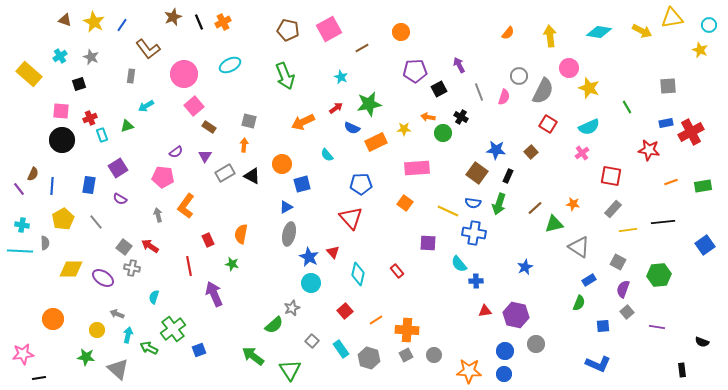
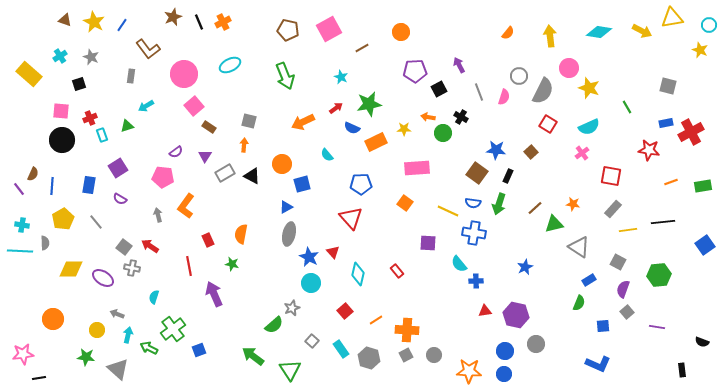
gray square at (668, 86): rotated 18 degrees clockwise
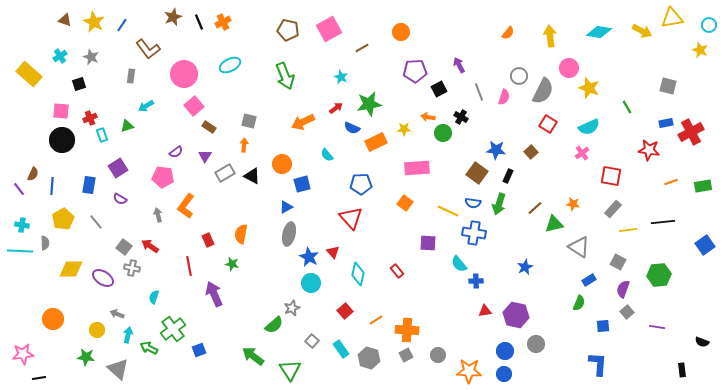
gray circle at (434, 355): moved 4 px right
blue L-shape at (598, 364): rotated 110 degrees counterclockwise
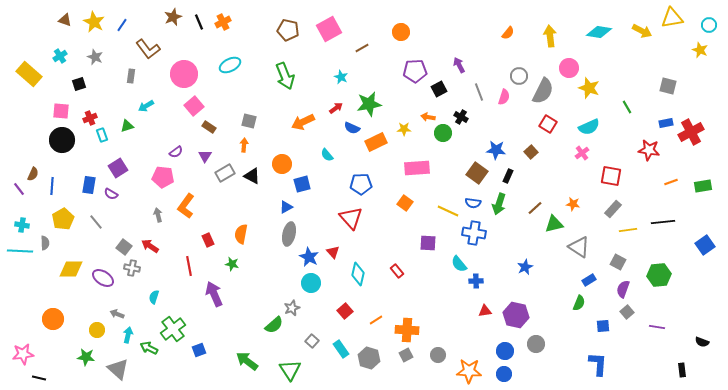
gray star at (91, 57): moved 4 px right
purple semicircle at (120, 199): moved 9 px left, 5 px up
green arrow at (253, 356): moved 6 px left, 5 px down
black line at (39, 378): rotated 24 degrees clockwise
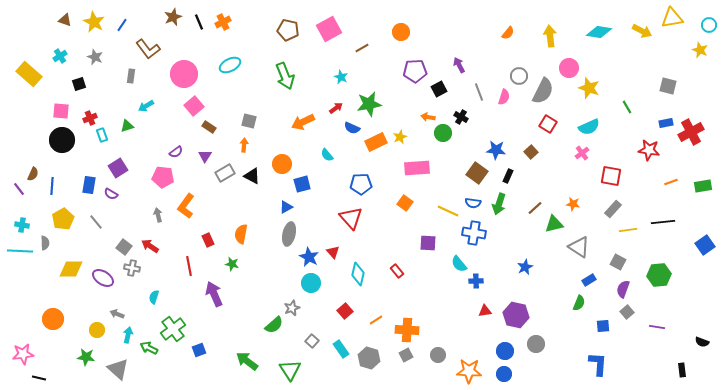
yellow star at (404, 129): moved 4 px left, 8 px down; rotated 24 degrees counterclockwise
